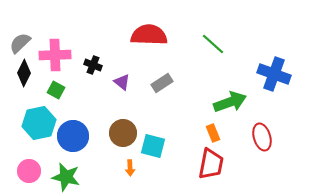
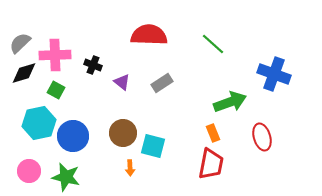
black diamond: rotated 48 degrees clockwise
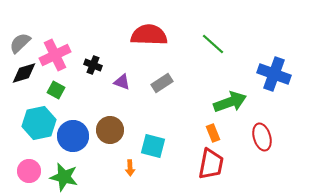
pink cross: rotated 24 degrees counterclockwise
purple triangle: rotated 18 degrees counterclockwise
brown circle: moved 13 px left, 3 px up
green star: moved 2 px left
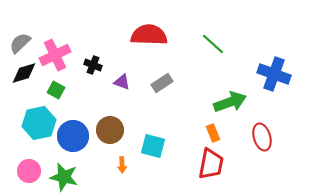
orange arrow: moved 8 px left, 3 px up
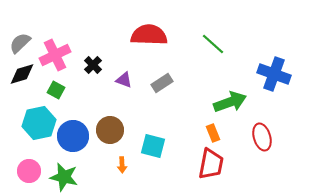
black cross: rotated 24 degrees clockwise
black diamond: moved 2 px left, 1 px down
purple triangle: moved 2 px right, 2 px up
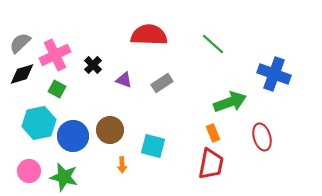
green square: moved 1 px right, 1 px up
